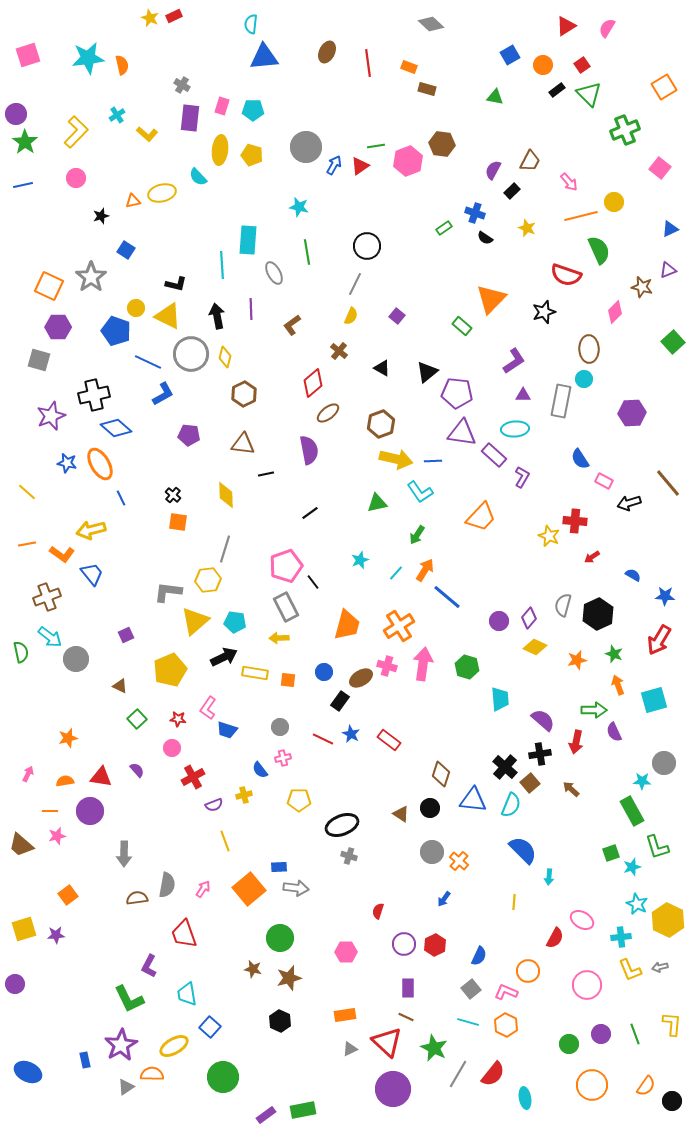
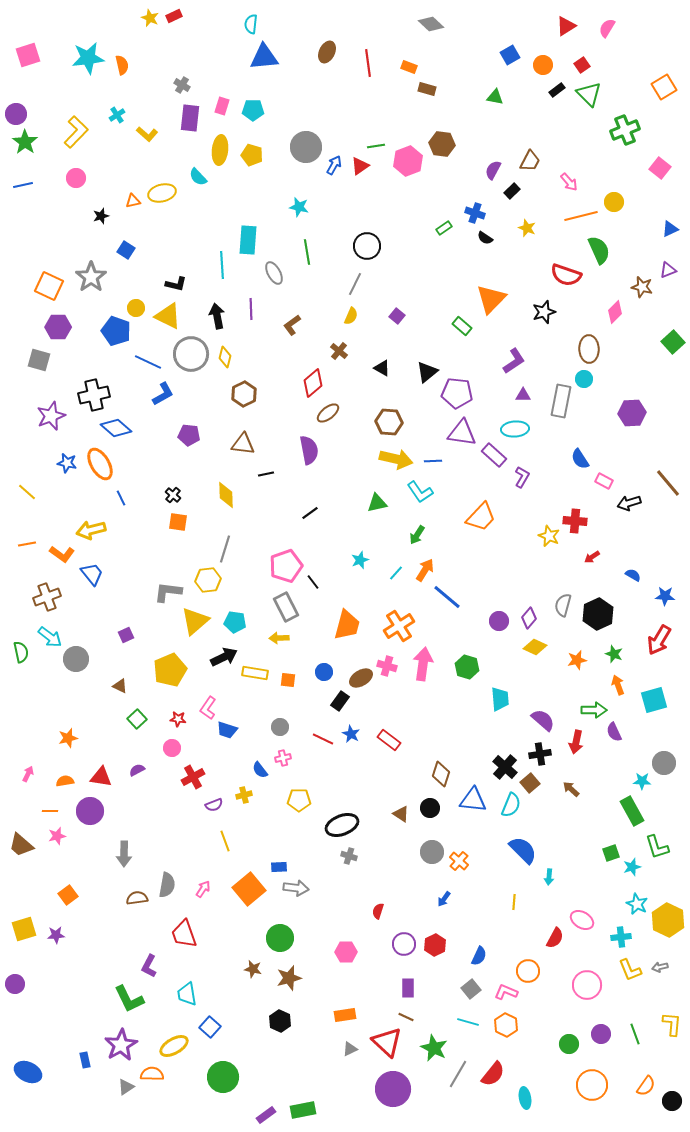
brown hexagon at (381, 424): moved 8 px right, 2 px up; rotated 24 degrees clockwise
purple semicircle at (137, 770): rotated 77 degrees counterclockwise
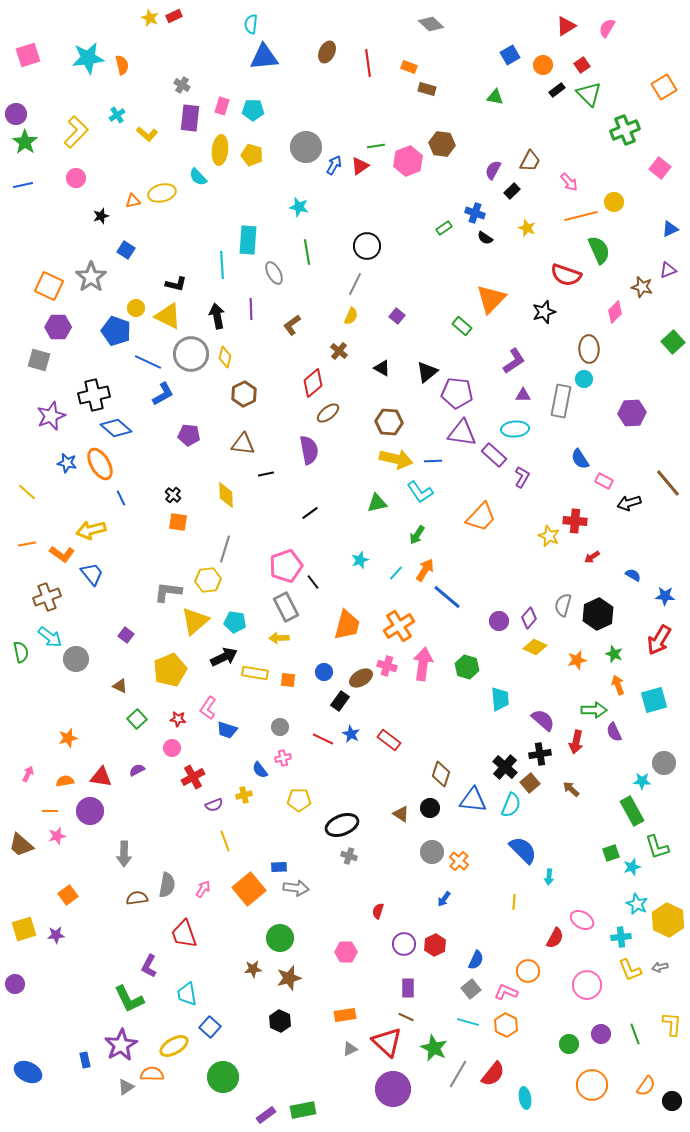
purple square at (126, 635): rotated 28 degrees counterclockwise
blue semicircle at (479, 956): moved 3 px left, 4 px down
brown star at (253, 969): rotated 18 degrees counterclockwise
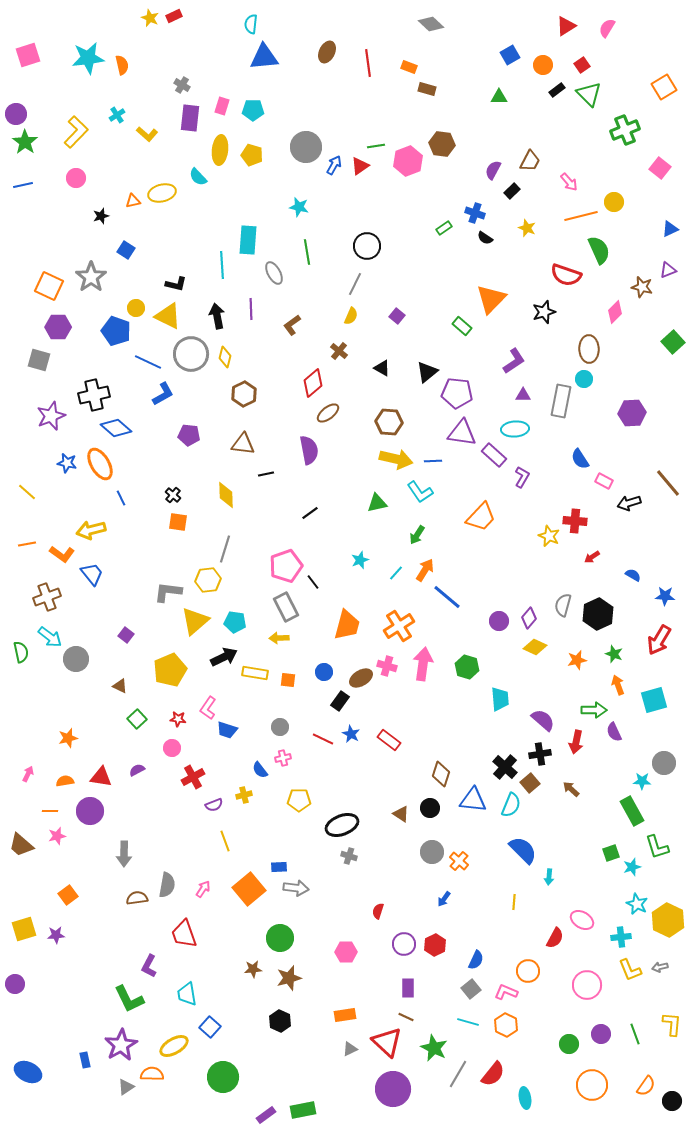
green triangle at (495, 97): moved 4 px right; rotated 12 degrees counterclockwise
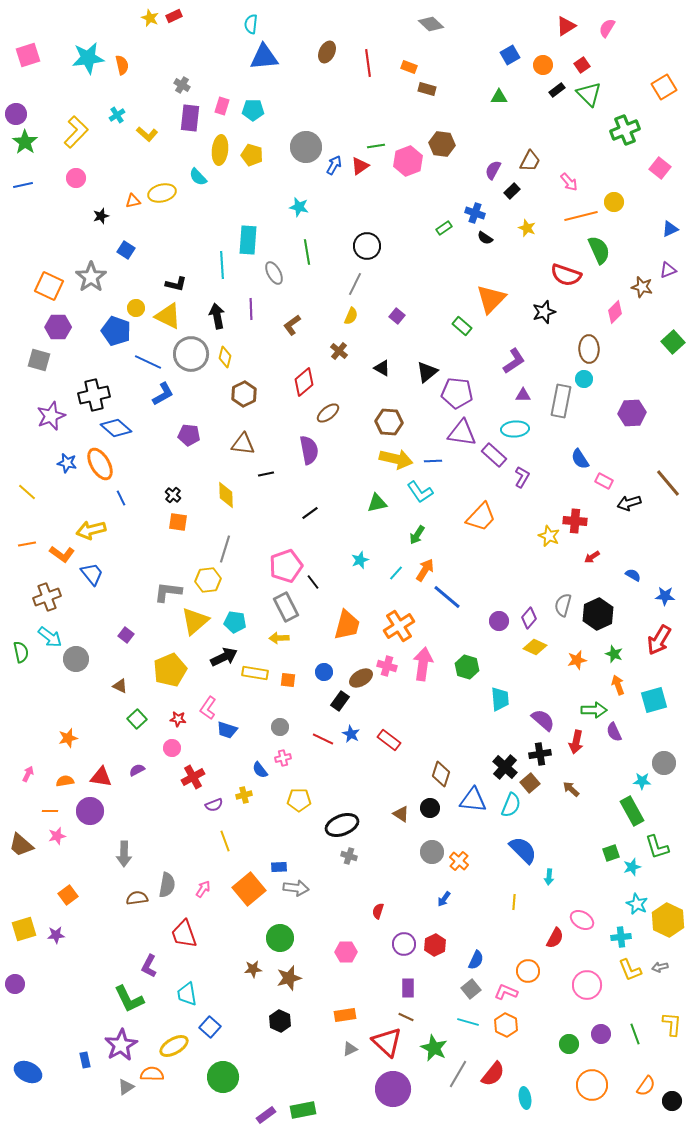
red diamond at (313, 383): moved 9 px left, 1 px up
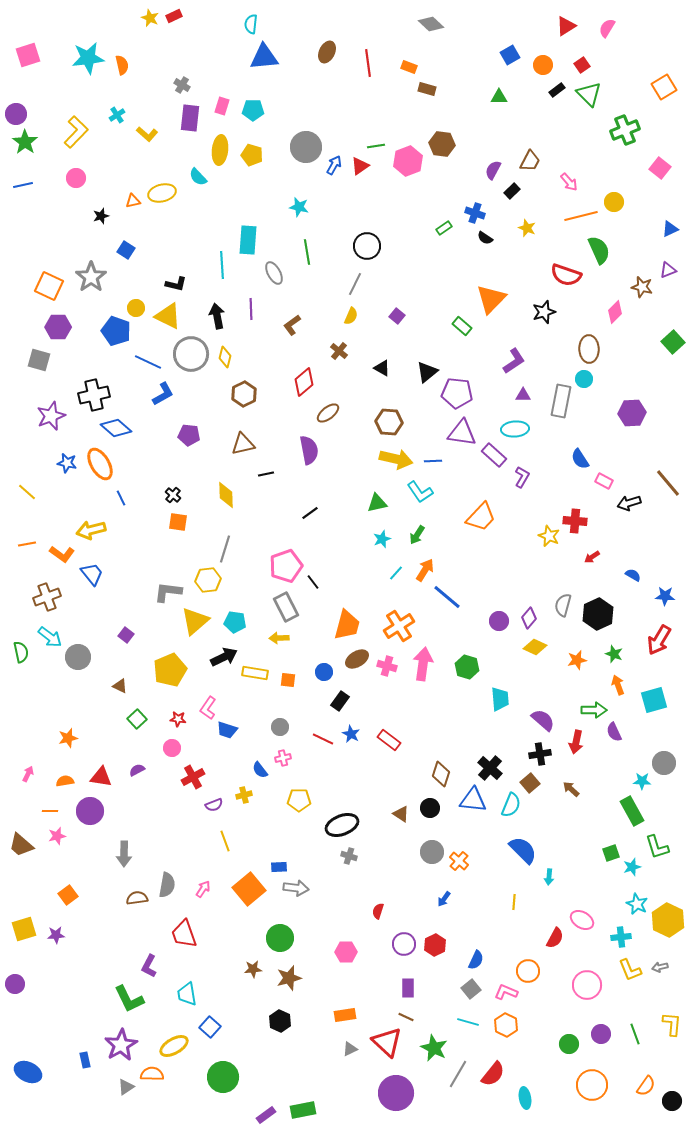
brown triangle at (243, 444): rotated 20 degrees counterclockwise
cyan star at (360, 560): moved 22 px right, 21 px up
gray circle at (76, 659): moved 2 px right, 2 px up
brown ellipse at (361, 678): moved 4 px left, 19 px up
black cross at (505, 767): moved 15 px left, 1 px down
purple circle at (393, 1089): moved 3 px right, 4 px down
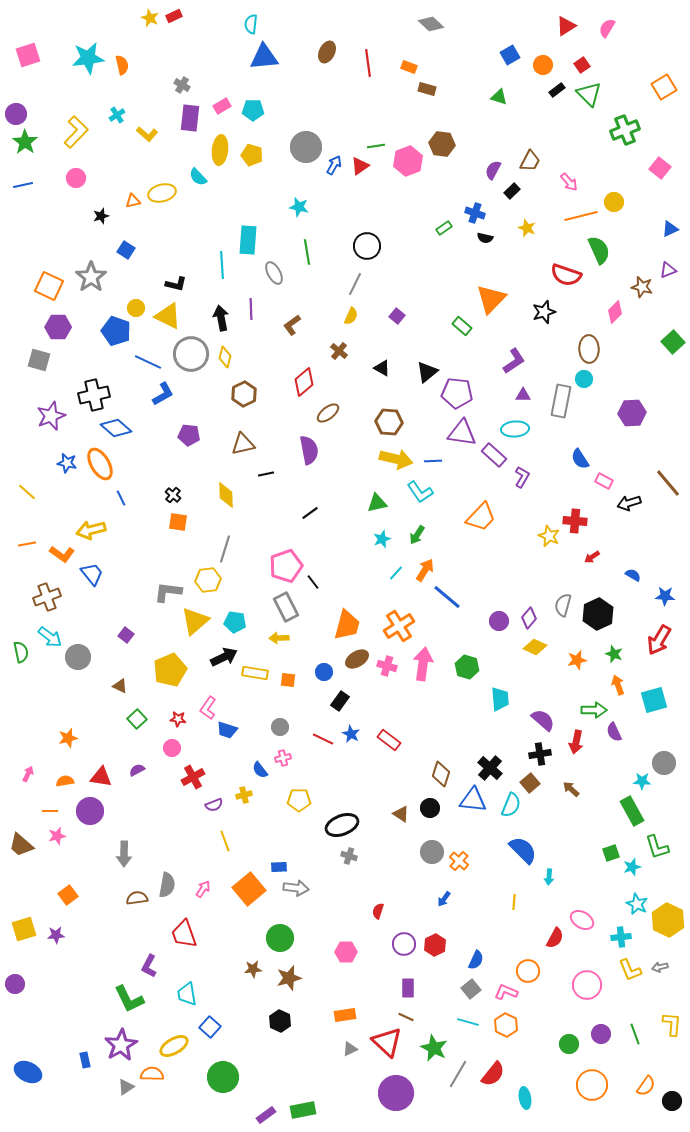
green triangle at (499, 97): rotated 18 degrees clockwise
pink rectangle at (222, 106): rotated 42 degrees clockwise
black semicircle at (485, 238): rotated 21 degrees counterclockwise
black arrow at (217, 316): moved 4 px right, 2 px down
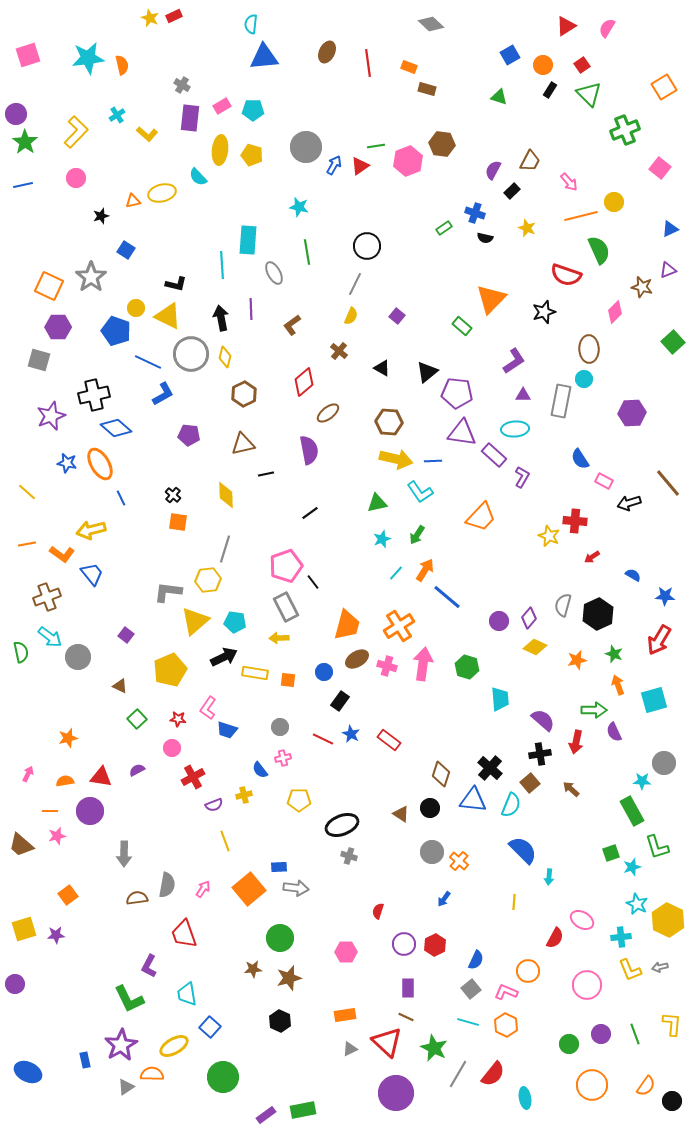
black rectangle at (557, 90): moved 7 px left; rotated 21 degrees counterclockwise
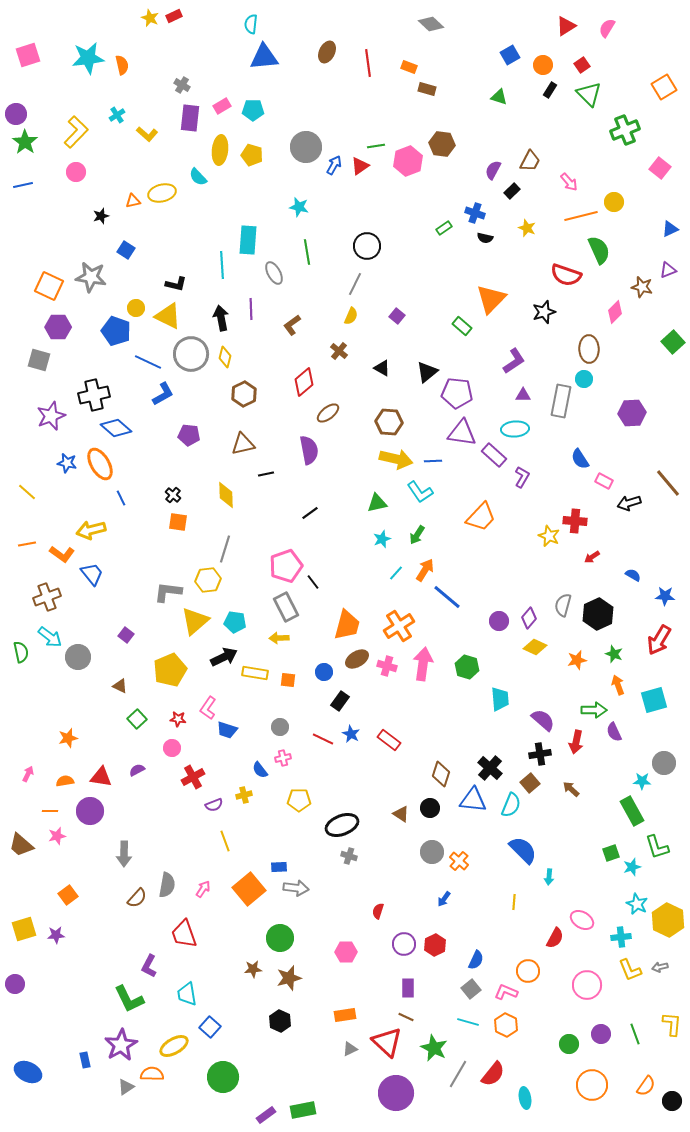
pink circle at (76, 178): moved 6 px up
gray star at (91, 277): rotated 28 degrees counterclockwise
brown semicircle at (137, 898): rotated 140 degrees clockwise
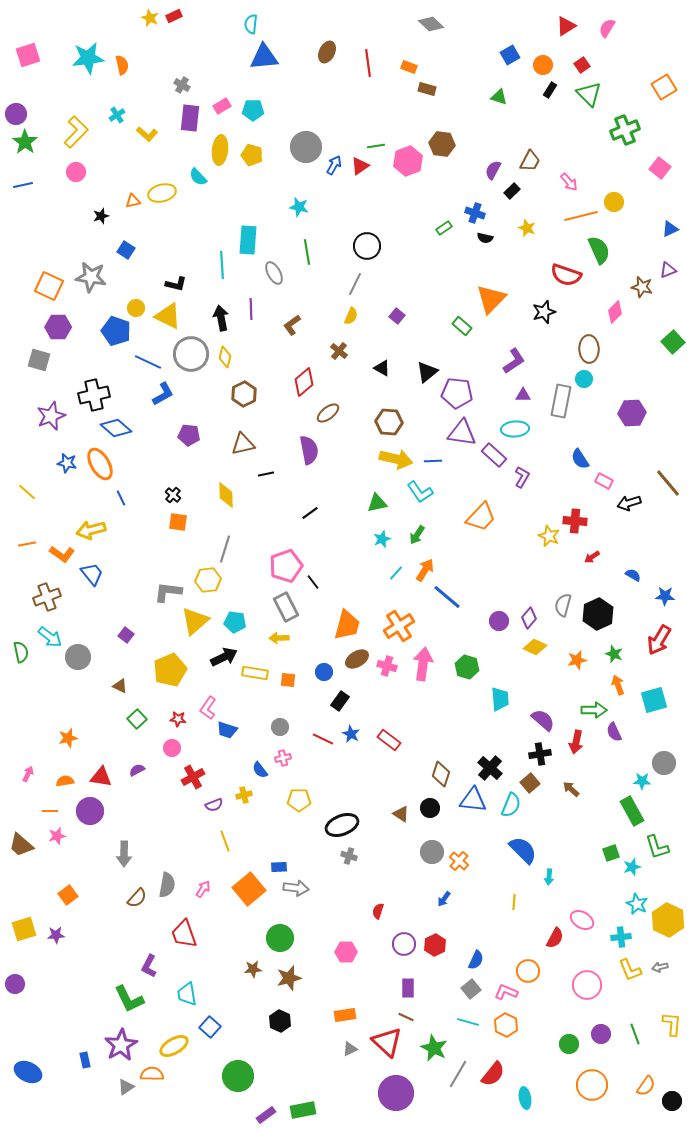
green circle at (223, 1077): moved 15 px right, 1 px up
